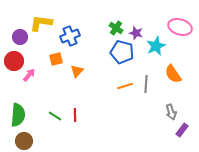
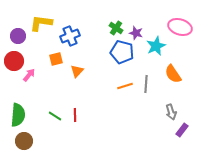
purple circle: moved 2 px left, 1 px up
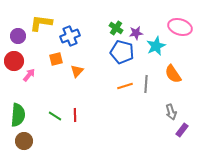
purple star: rotated 24 degrees counterclockwise
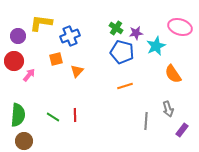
gray line: moved 37 px down
gray arrow: moved 3 px left, 3 px up
green line: moved 2 px left, 1 px down
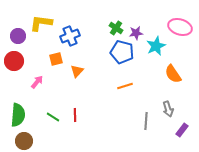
pink arrow: moved 8 px right, 7 px down
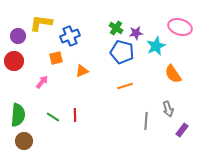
orange square: moved 1 px up
orange triangle: moved 5 px right; rotated 24 degrees clockwise
pink arrow: moved 5 px right
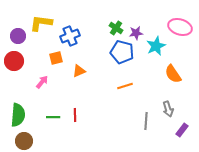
orange triangle: moved 3 px left
green line: rotated 32 degrees counterclockwise
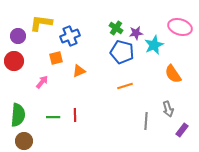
cyan star: moved 2 px left, 1 px up
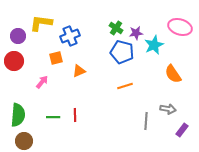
gray arrow: rotated 63 degrees counterclockwise
